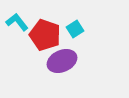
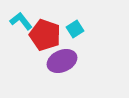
cyan L-shape: moved 4 px right, 1 px up
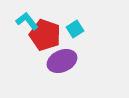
cyan L-shape: moved 6 px right
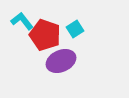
cyan L-shape: moved 5 px left
purple ellipse: moved 1 px left
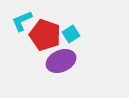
cyan L-shape: rotated 75 degrees counterclockwise
cyan square: moved 4 px left, 5 px down
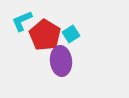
red pentagon: rotated 12 degrees clockwise
purple ellipse: rotated 72 degrees counterclockwise
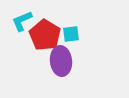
cyan square: rotated 24 degrees clockwise
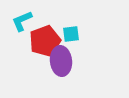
red pentagon: moved 6 px down; rotated 20 degrees clockwise
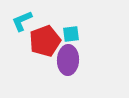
purple ellipse: moved 7 px right, 1 px up; rotated 8 degrees clockwise
